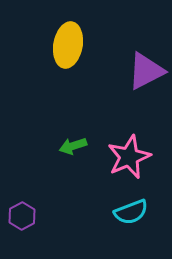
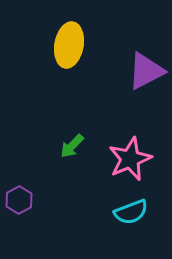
yellow ellipse: moved 1 px right
green arrow: moved 1 px left; rotated 28 degrees counterclockwise
pink star: moved 1 px right, 2 px down
purple hexagon: moved 3 px left, 16 px up
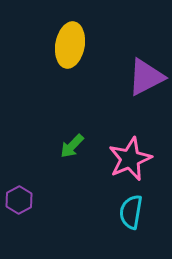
yellow ellipse: moved 1 px right
purple triangle: moved 6 px down
cyan semicircle: rotated 120 degrees clockwise
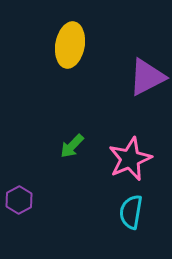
purple triangle: moved 1 px right
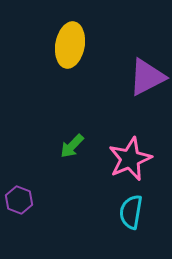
purple hexagon: rotated 12 degrees counterclockwise
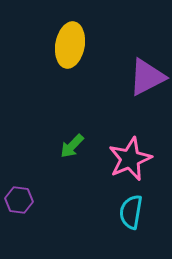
purple hexagon: rotated 12 degrees counterclockwise
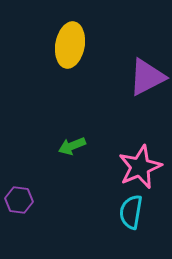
green arrow: rotated 24 degrees clockwise
pink star: moved 10 px right, 8 px down
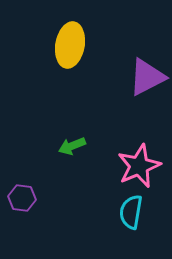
pink star: moved 1 px left, 1 px up
purple hexagon: moved 3 px right, 2 px up
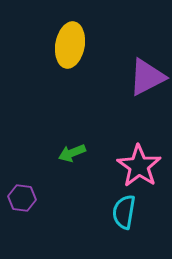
green arrow: moved 7 px down
pink star: rotated 15 degrees counterclockwise
cyan semicircle: moved 7 px left
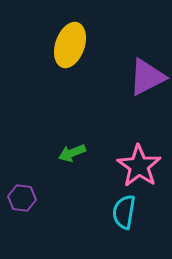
yellow ellipse: rotated 9 degrees clockwise
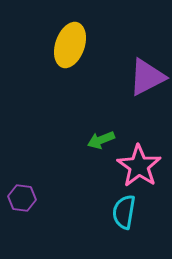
green arrow: moved 29 px right, 13 px up
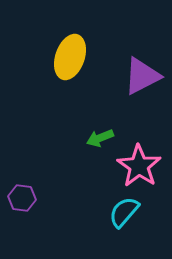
yellow ellipse: moved 12 px down
purple triangle: moved 5 px left, 1 px up
green arrow: moved 1 px left, 2 px up
cyan semicircle: rotated 32 degrees clockwise
